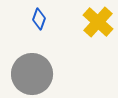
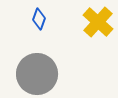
gray circle: moved 5 px right
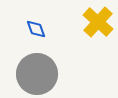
blue diamond: moved 3 px left, 10 px down; rotated 40 degrees counterclockwise
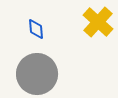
blue diamond: rotated 15 degrees clockwise
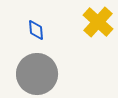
blue diamond: moved 1 px down
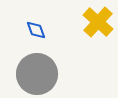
blue diamond: rotated 15 degrees counterclockwise
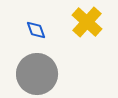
yellow cross: moved 11 px left
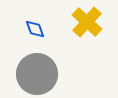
blue diamond: moved 1 px left, 1 px up
